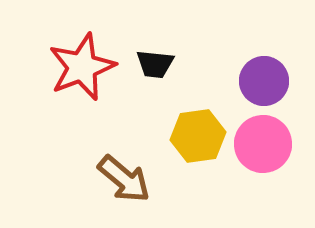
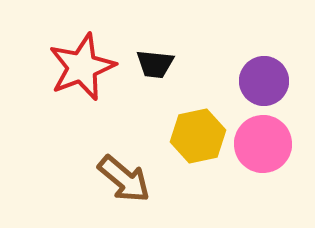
yellow hexagon: rotated 4 degrees counterclockwise
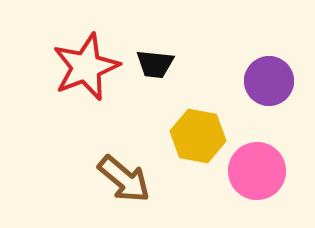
red star: moved 4 px right
purple circle: moved 5 px right
yellow hexagon: rotated 22 degrees clockwise
pink circle: moved 6 px left, 27 px down
